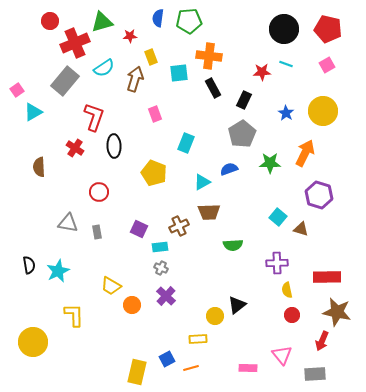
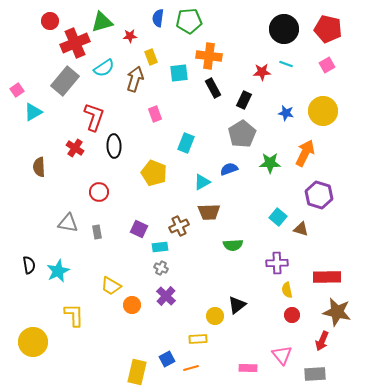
blue star at (286, 113): rotated 21 degrees counterclockwise
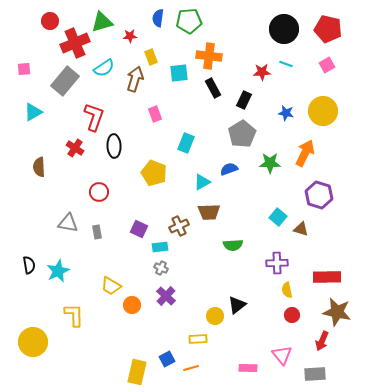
pink square at (17, 90): moved 7 px right, 21 px up; rotated 32 degrees clockwise
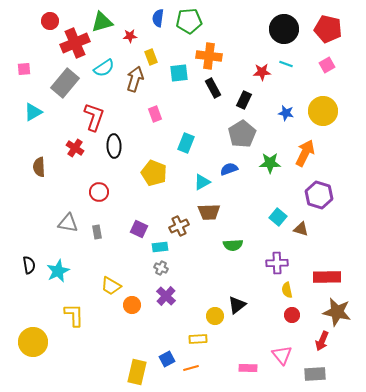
gray rectangle at (65, 81): moved 2 px down
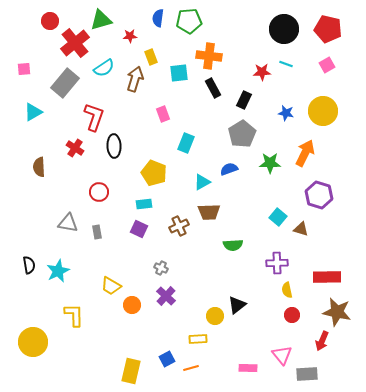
green triangle at (102, 22): moved 1 px left, 2 px up
red cross at (75, 43): rotated 16 degrees counterclockwise
pink rectangle at (155, 114): moved 8 px right
cyan rectangle at (160, 247): moved 16 px left, 43 px up
yellow rectangle at (137, 372): moved 6 px left, 1 px up
gray rectangle at (315, 374): moved 8 px left
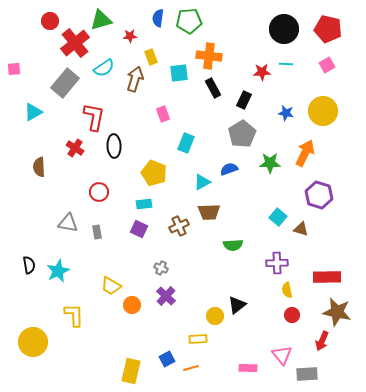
cyan line at (286, 64): rotated 16 degrees counterclockwise
pink square at (24, 69): moved 10 px left
red L-shape at (94, 117): rotated 8 degrees counterclockwise
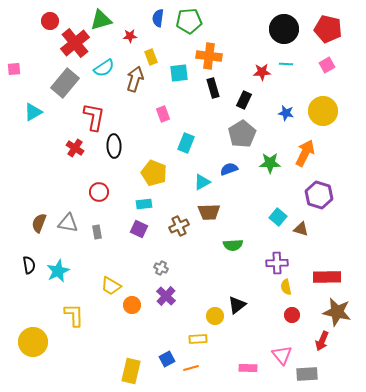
black rectangle at (213, 88): rotated 12 degrees clockwise
brown semicircle at (39, 167): moved 56 px down; rotated 24 degrees clockwise
yellow semicircle at (287, 290): moved 1 px left, 3 px up
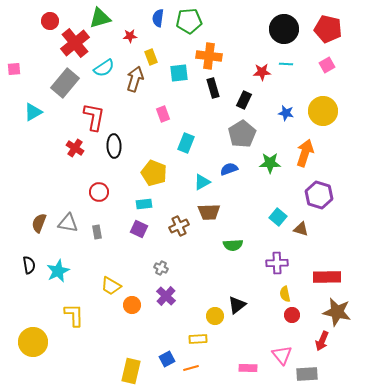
green triangle at (101, 20): moved 1 px left, 2 px up
orange arrow at (305, 153): rotated 8 degrees counterclockwise
yellow semicircle at (286, 287): moved 1 px left, 7 px down
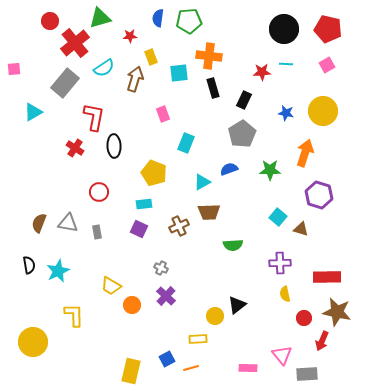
green star at (270, 163): moved 7 px down
purple cross at (277, 263): moved 3 px right
red circle at (292, 315): moved 12 px right, 3 px down
